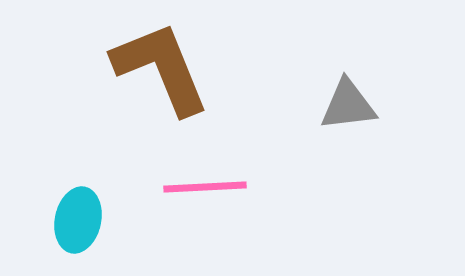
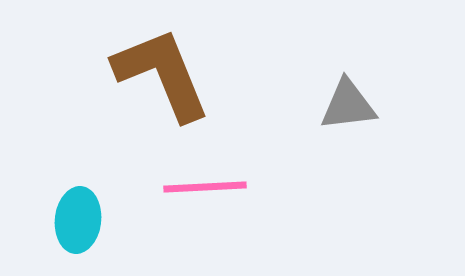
brown L-shape: moved 1 px right, 6 px down
cyan ellipse: rotated 6 degrees counterclockwise
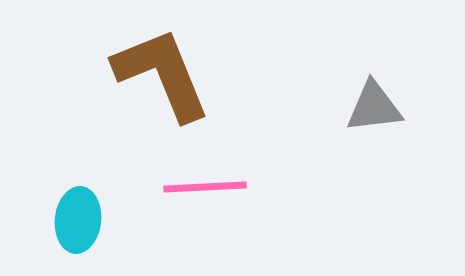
gray triangle: moved 26 px right, 2 px down
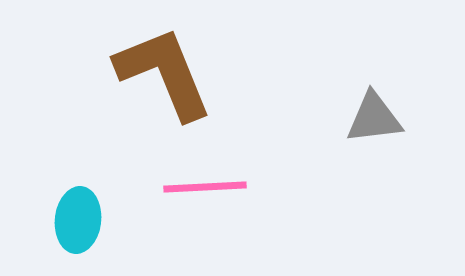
brown L-shape: moved 2 px right, 1 px up
gray triangle: moved 11 px down
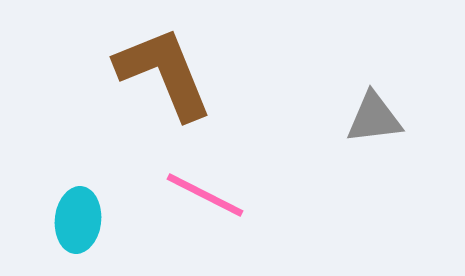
pink line: moved 8 px down; rotated 30 degrees clockwise
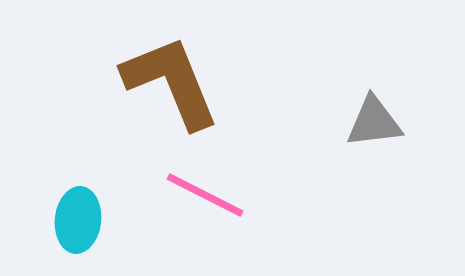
brown L-shape: moved 7 px right, 9 px down
gray triangle: moved 4 px down
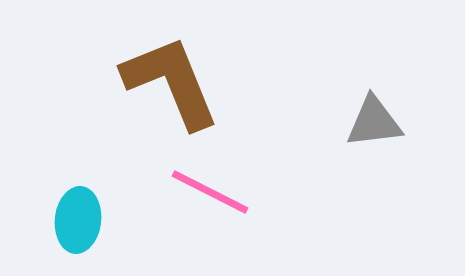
pink line: moved 5 px right, 3 px up
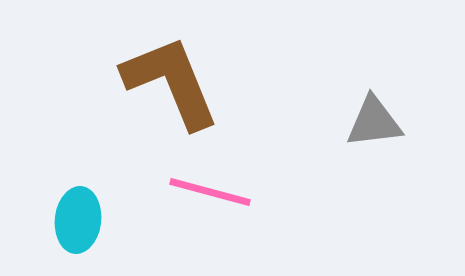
pink line: rotated 12 degrees counterclockwise
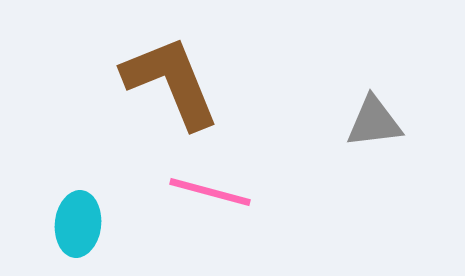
cyan ellipse: moved 4 px down
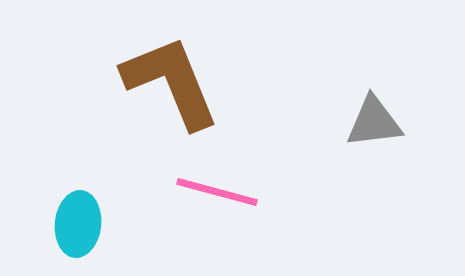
pink line: moved 7 px right
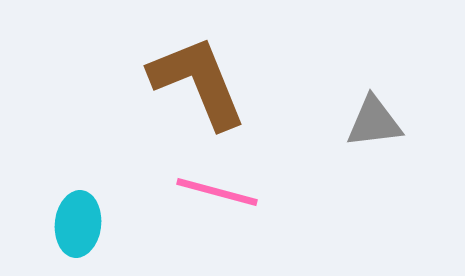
brown L-shape: moved 27 px right
